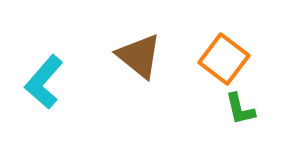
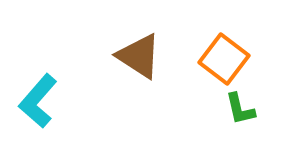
brown triangle: rotated 6 degrees counterclockwise
cyan L-shape: moved 6 px left, 19 px down
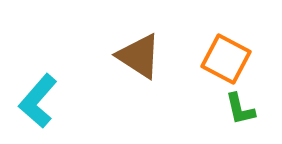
orange square: moved 2 px right; rotated 9 degrees counterclockwise
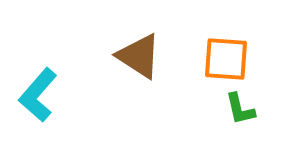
orange square: rotated 24 degrees counterclockwise
cyan L-shape: moved 6 px up
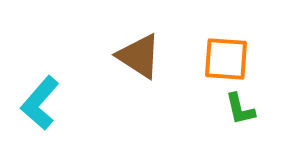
cyan L-shape: moved 2 px right, 8 px down
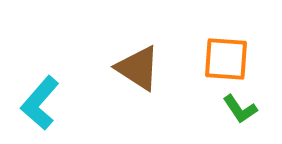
brown triangle: moved 1 px left, 12 px down
green L-shape: rotated 21 degrees counterclockwise
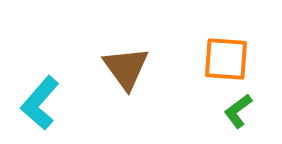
brown triangle: moved 12 px left; rotated 21 degrees clockwise
green L-shape: moved 2 px left, 2 px down; rotated 87 degrees clockwise
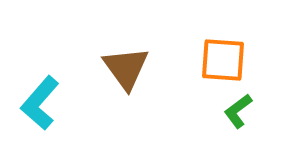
orange square: moved 3 px left, 1 px down
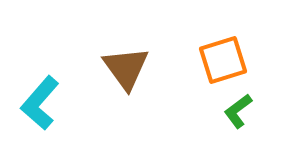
orange square: rotated 21 degrees counterclockwise
